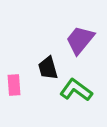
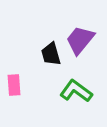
black trapezoid: moved 3 px right, 14 px up
green L-shape: moved 1 px down
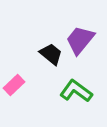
black trapezoid: rotated 145 degrees clockwise
pink rectangle: rotated 50 degrees clockwise
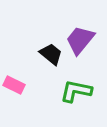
pink rectangle: rotated 70 degrees clockwise
green L-shape: rotated 24 degrees counterclockwise
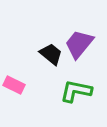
purple trapezoid: moved 1 px left, 4 px down
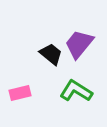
pink rectangle: moved 6 px right, 8 px down; rotated 40 degrees counterclockwise
green L-shape: rotated 20 degrees clockwise
